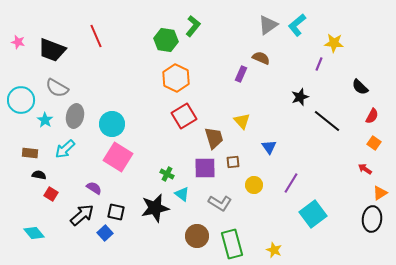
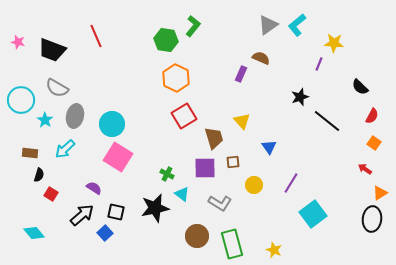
black semicircle at (39, 175): rotated 96 degrees clockwise
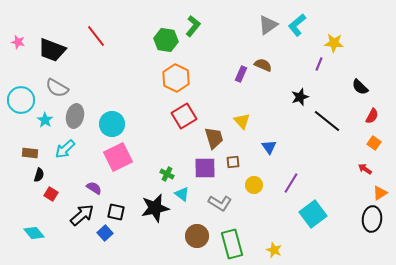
red line at (96, 36): rotated 15 degrees counterclockwise
brown semicircle at (261, 58): moved 2 px right, 7 px down
pink square at (118, 157): rotated 32 degrees clockwise
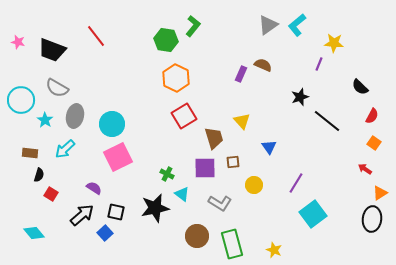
purple line at (291, 183): moved 5 px right
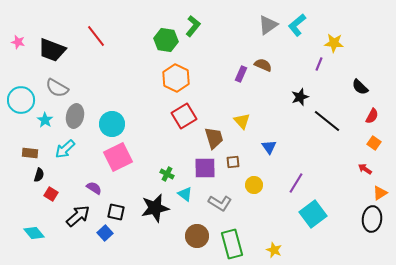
cyan triangle at (182, 194): moved 3 px right
black arrow at (82, 215): moved 4 px left, 1 px down
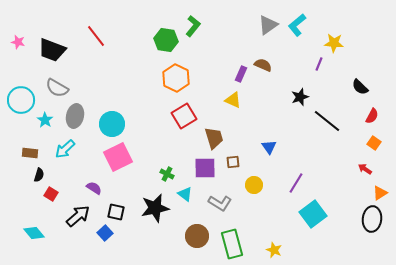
yellow triangle at (242, 121): moved 9 px left, 21 px up; rotated 24 degrees counterclockwise
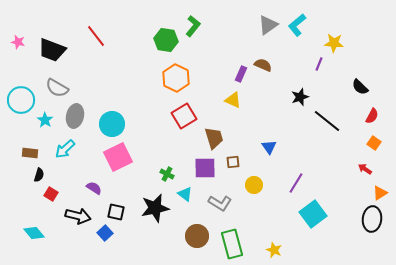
black arrow at (78, 216): rotated 55 degrees clockwise
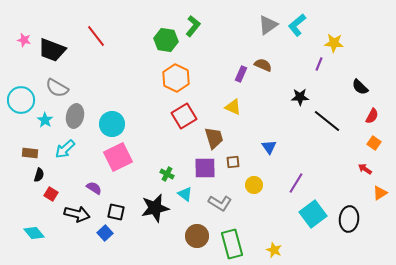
pink star at (18, 42): moved 6 px right, 2 px up
black star at (300, 97): rotated 18 degrees clockwise
yellow triangle at (233, 100): moved 7 px down
black arrow at (78, 216): moved 1 px left, 2 px up
black ellipse at (372, 219): moved 23 px left
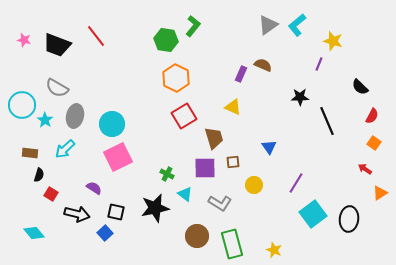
yellow star at (334, 43): moved 1 px left, 2 px up; rotated 12 degrees clockwise
black trapezoid at (52, 50): moved 5 px right, 5 px up
cyan circle at (21, 100): moved 1 px right, 5 px down
black line at (327, 121): rotated 28 degrees clockwise
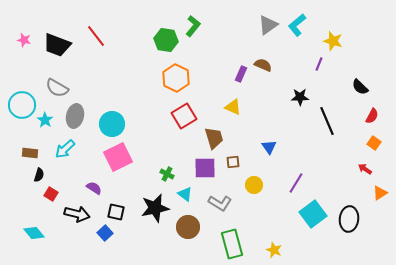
brown circle at (197, 236): moved 9 px left, 9 px up
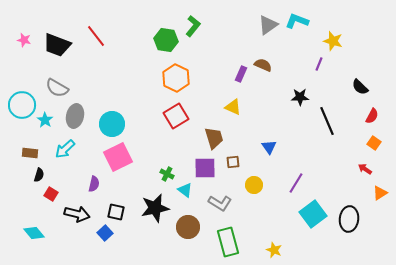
cyan L-shape at (297, 25): moved 4 px up; rotated 60 degrees clockwise
red square at (184, 116): moved 8 px left
purple semicircle at (94, 188): moved 4 px up; rotated 70 degrees clockwise
cyan triangle at (185, 194): moved 4 px up
green rectangle at (232, 244): moved 4 px left, 2 px up
